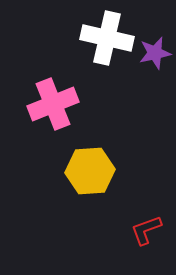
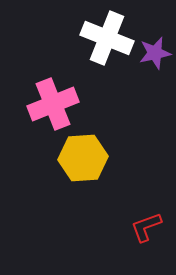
white cross: rotated 9 degrees clockwise
yellow hexagon: moved 7 px left, 13 px up
red L-shape: moved 3 px up
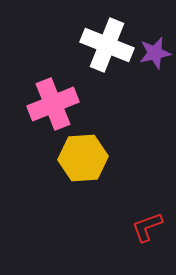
white cross: moved 7 px down
red L-shape: moved 1 px right
